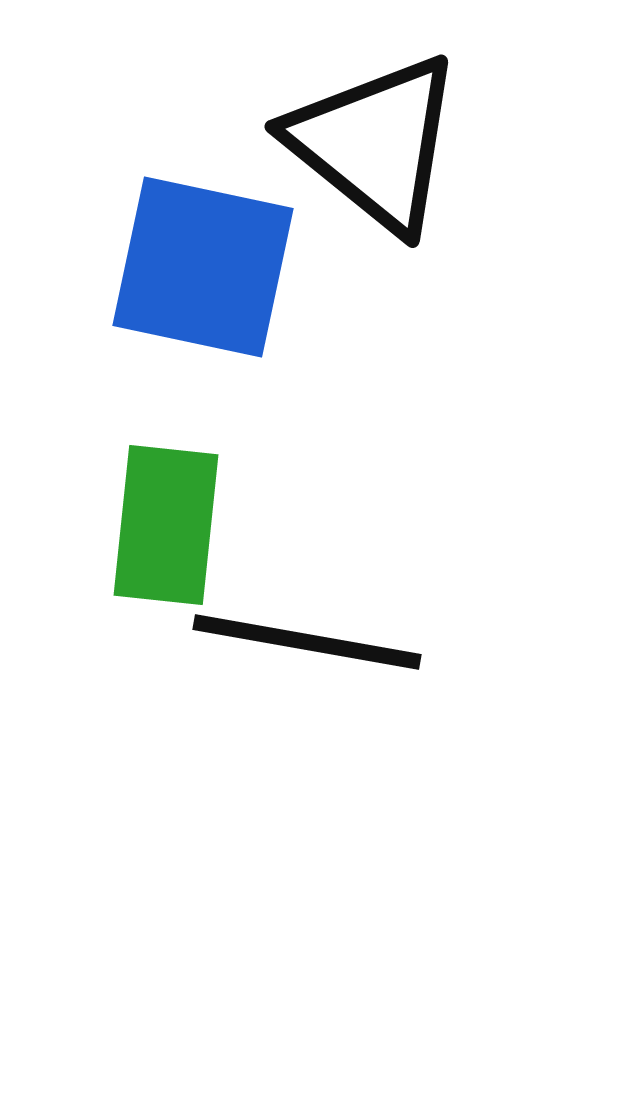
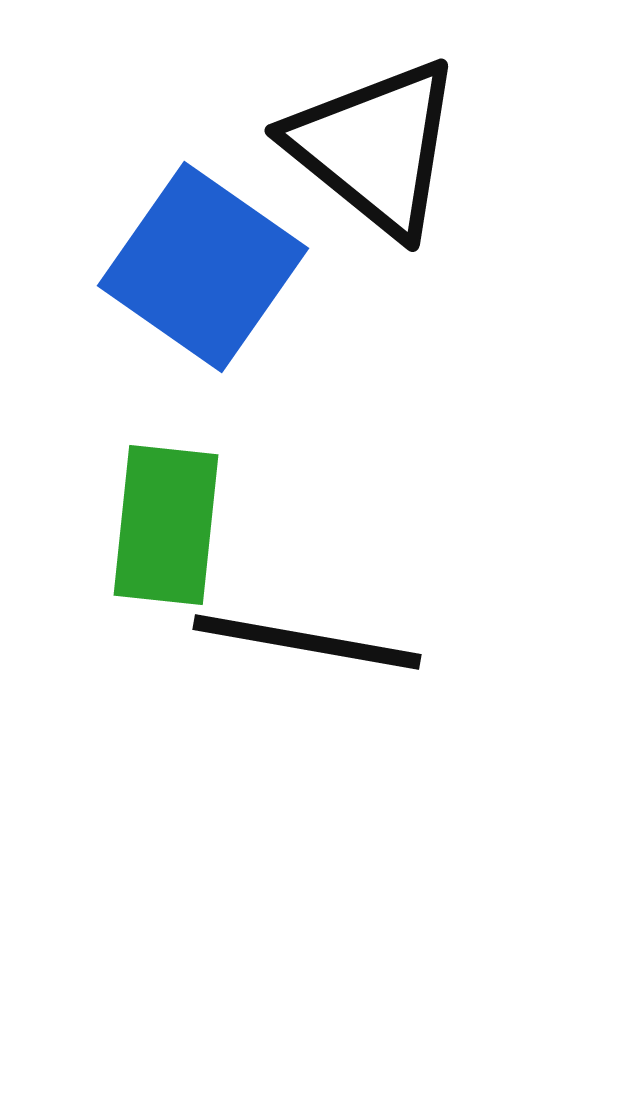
black triangle: moved 4 px down
blue square: rotated 23 degrees clockwise
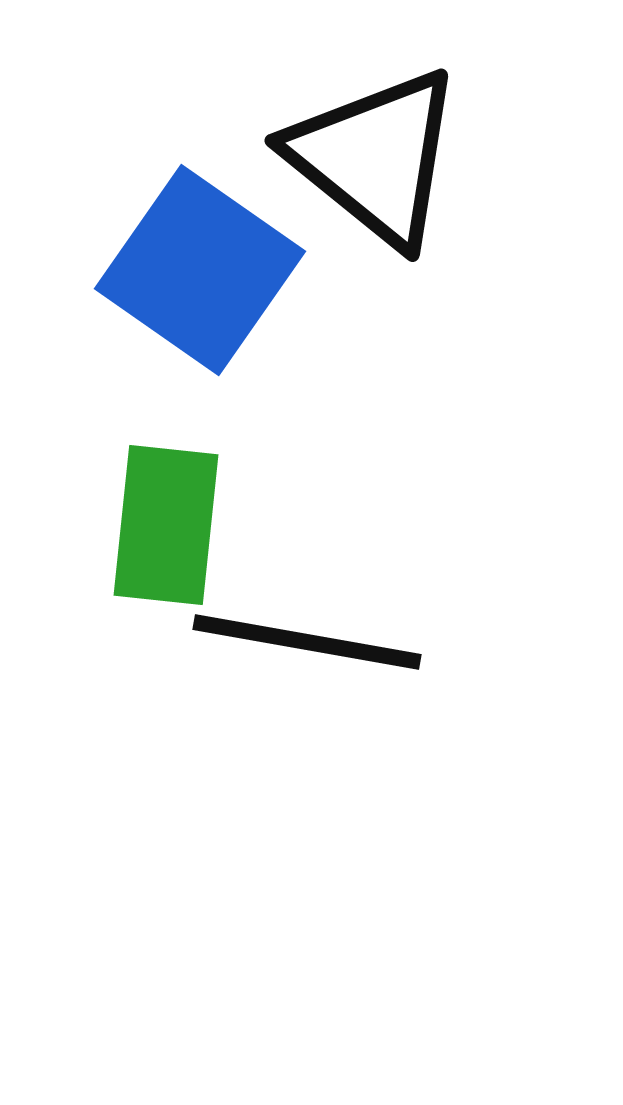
black triangle: moved 10 px down
blue square: moved 3 px left, 3 px down
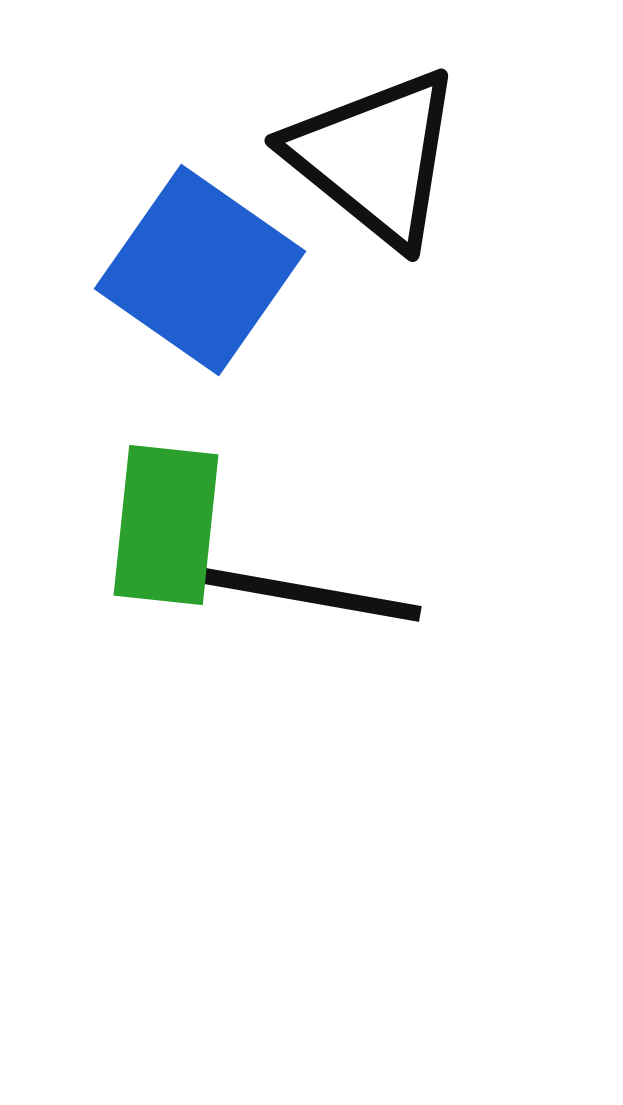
black line: moved 48 px up
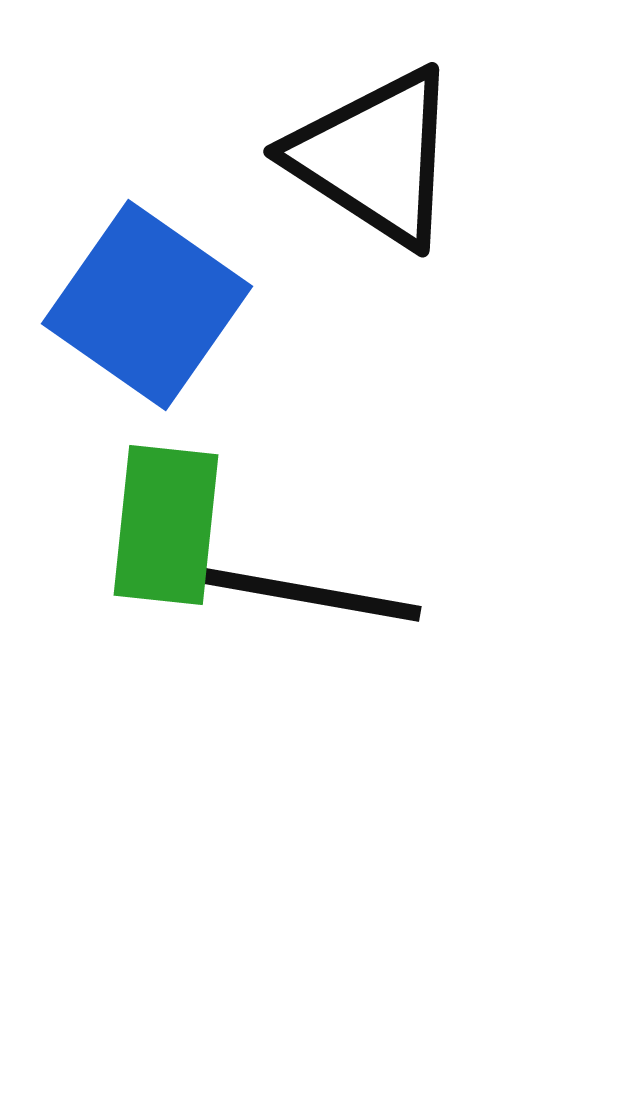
black triangle: rotated 6 degrees counterclockwise
blue square: moved 53 px left, 35 px down
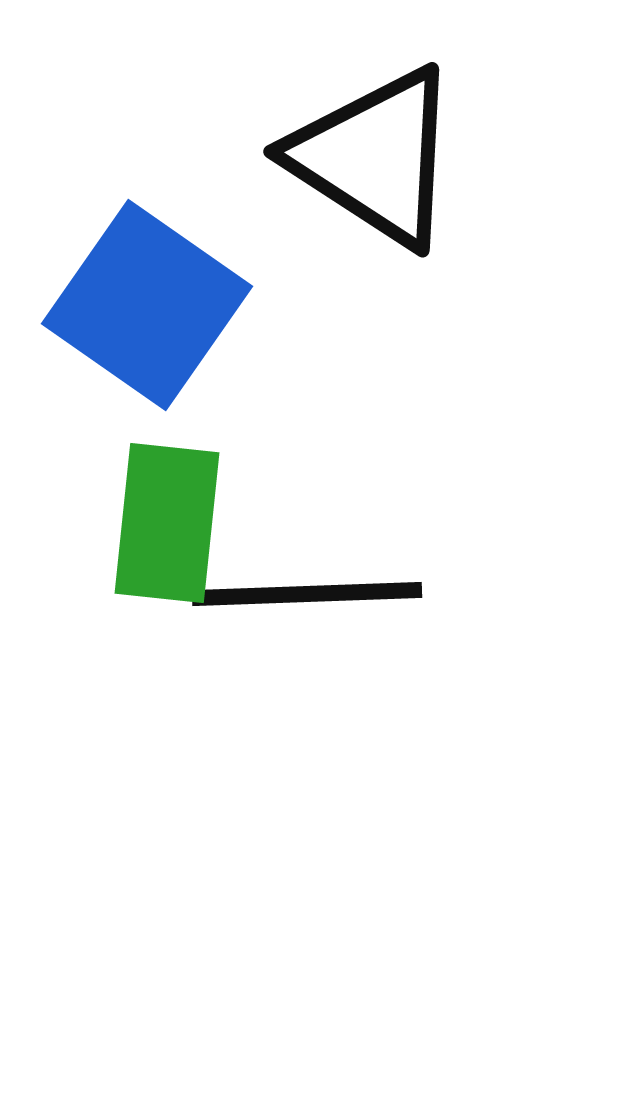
green rectangle: moved 1 px right, 2 px up
black line: rotated 12 degrees counterclockwise
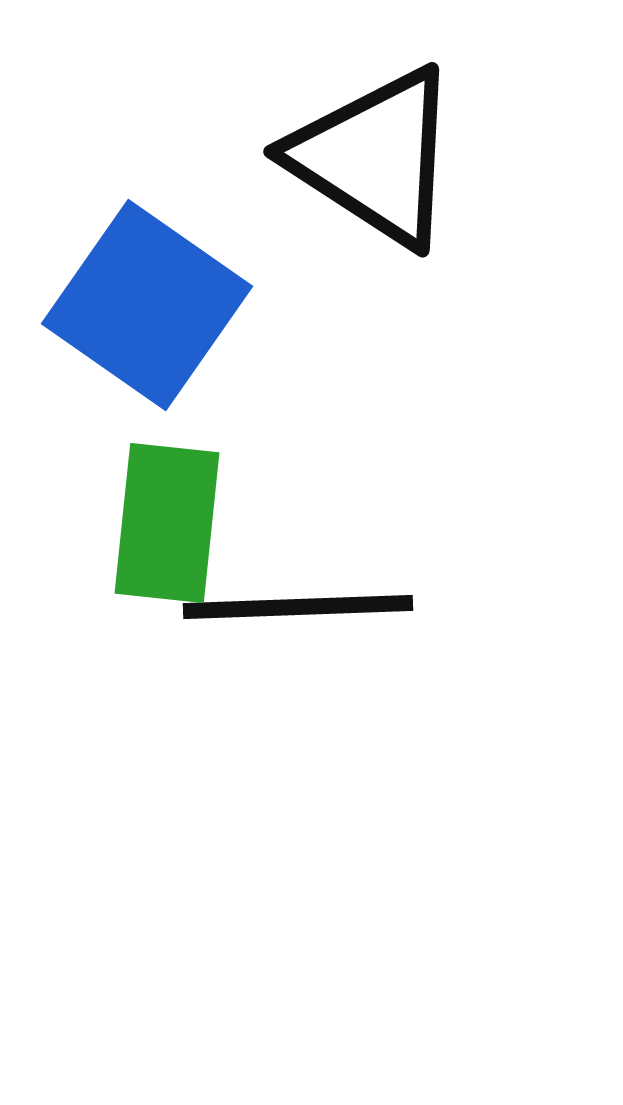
black line: moved 9 px left, 13 px down
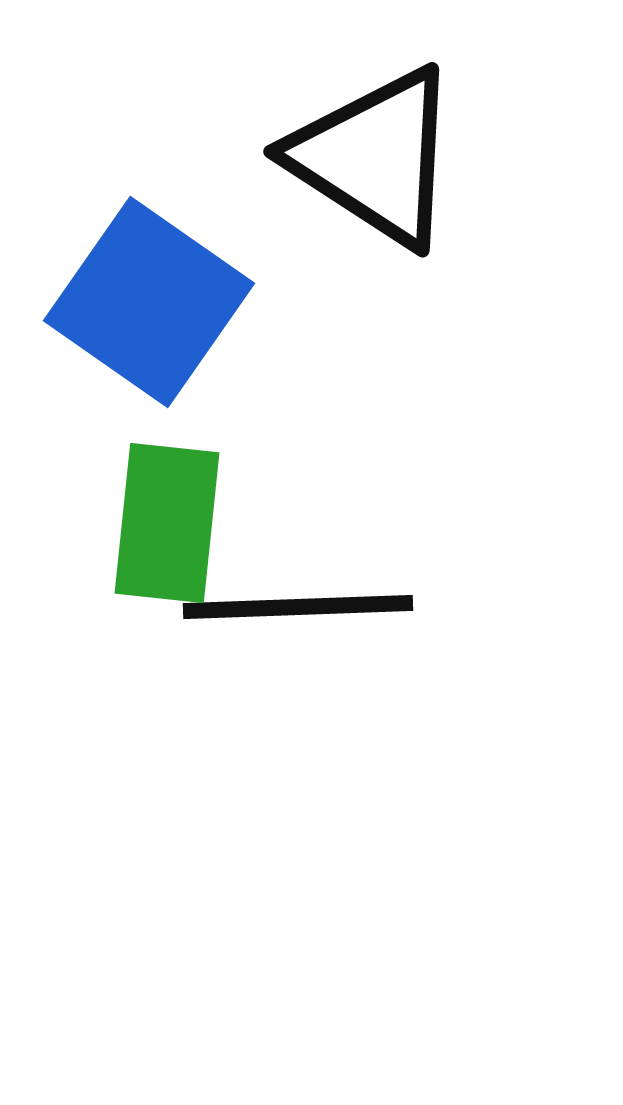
blue square: moved 2 px right, 3 px up
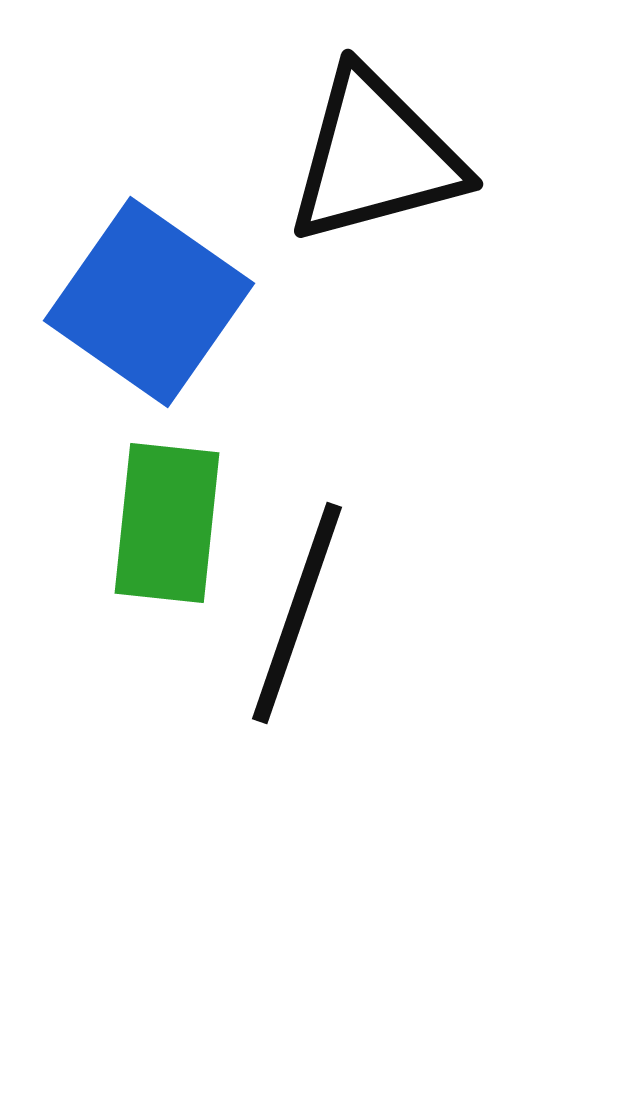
black triangle: rotated 48 degrees counterclockwise
black line: moved 1 px left, 6 px down; rotated 69 degrees counterclockwise
